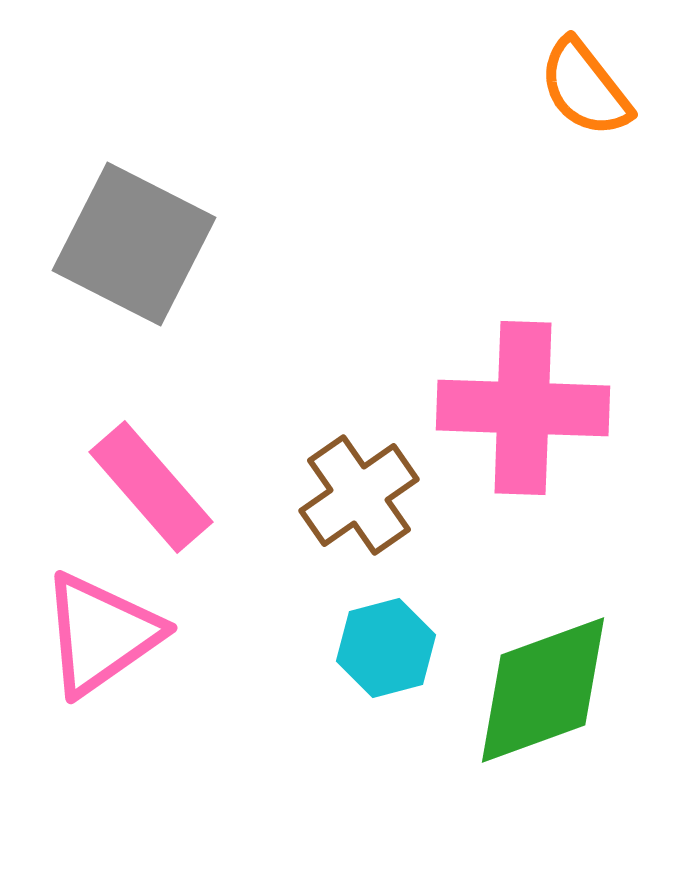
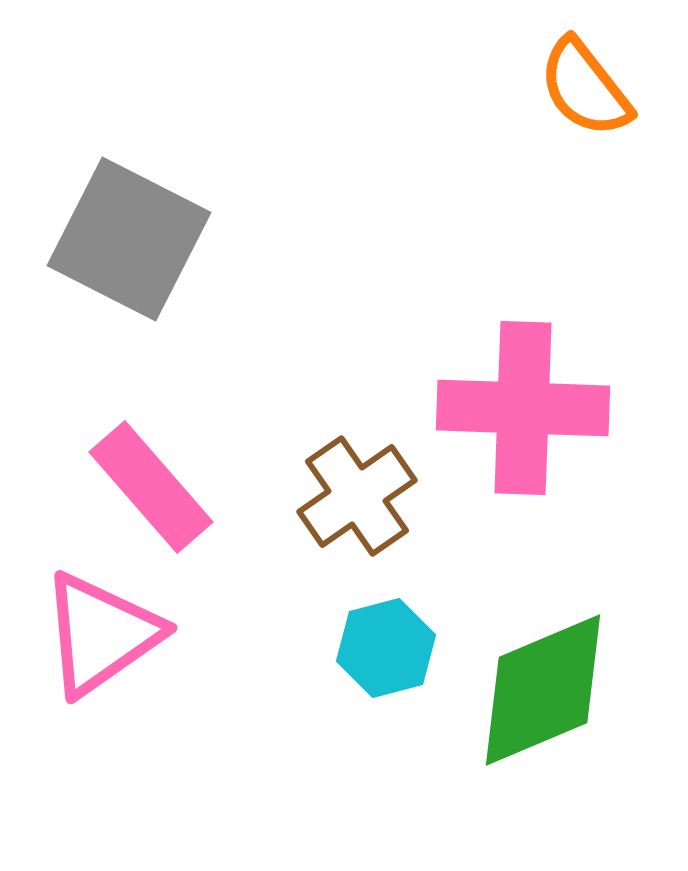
gray square: moved 5 px left, 5 px up
brown cross: moved 2 px left, 1 px down
green diamond: rotated 3 degrees counterclockwise
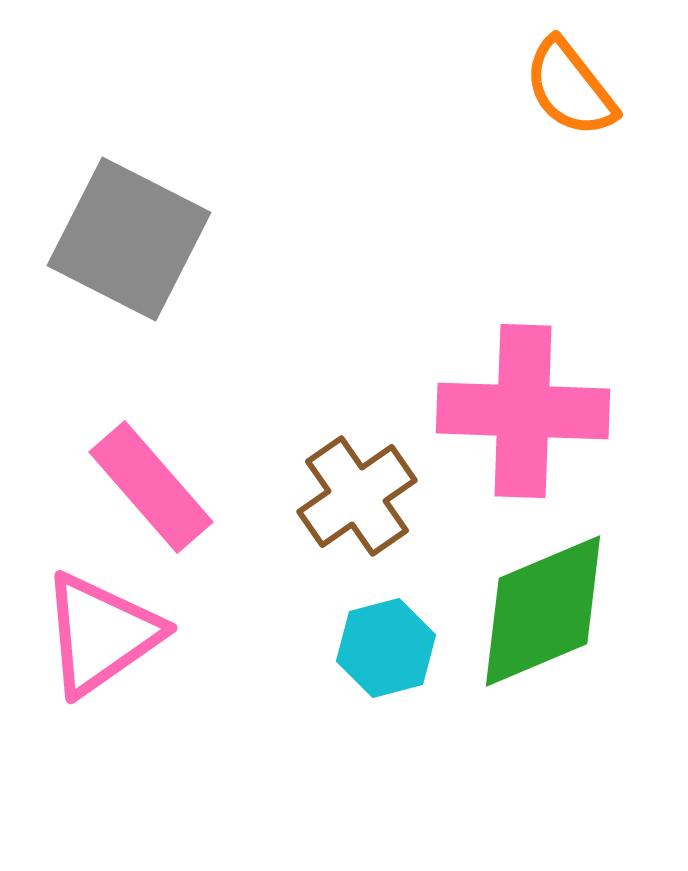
orange semicircle: moved 15 px left
pink cross: moved 3 px down
green diamond: moved 79 px up
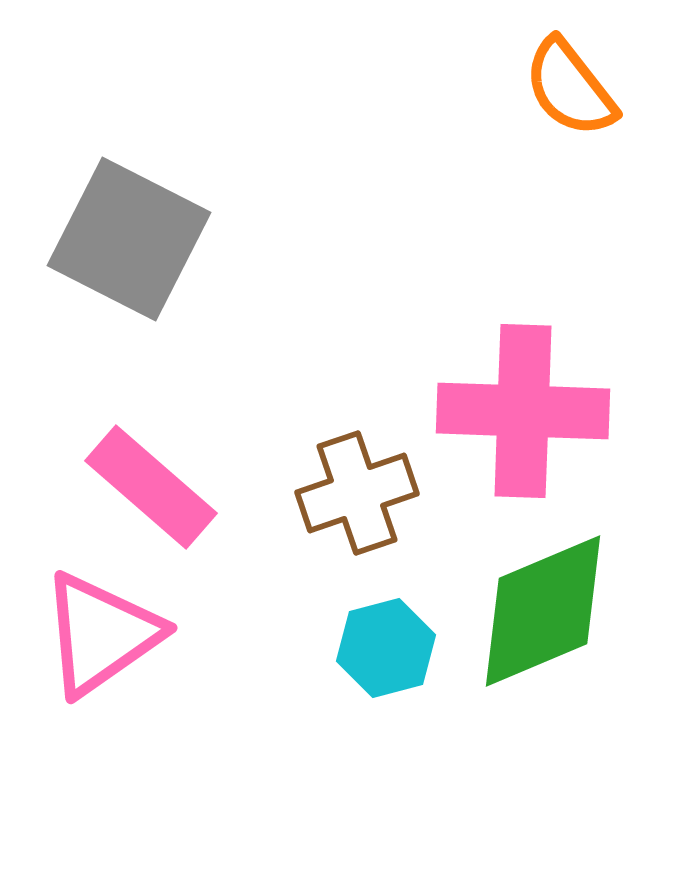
pink rectangle: rotated 8 degrees counterclockwise
brown cross: moved 3 px up; rotated 16 degrees clockwise
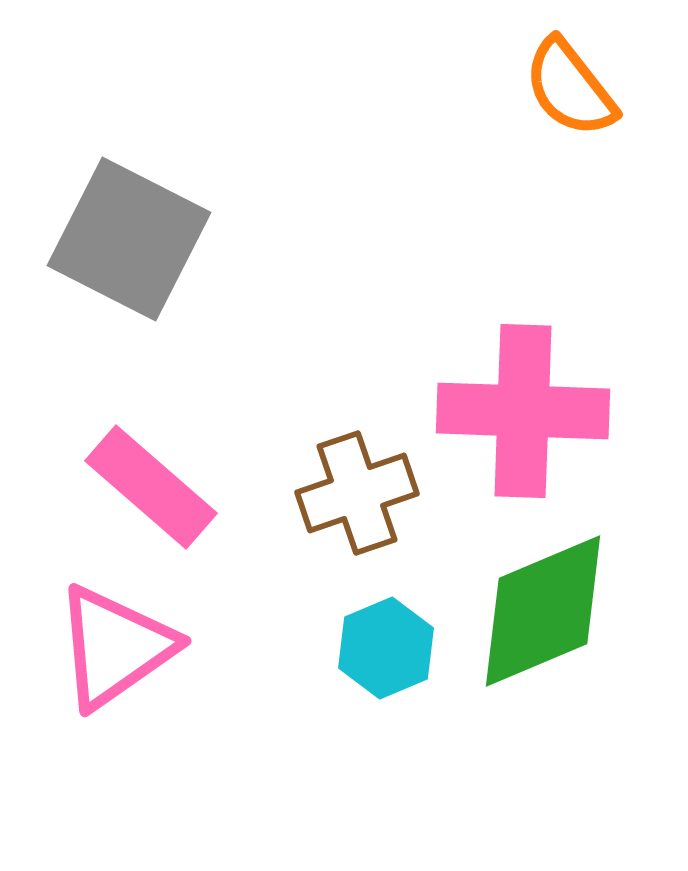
pink triangle: moved 14 px right, 13 px down
cyan hexagon: rotated 8 degrees counterclockwise
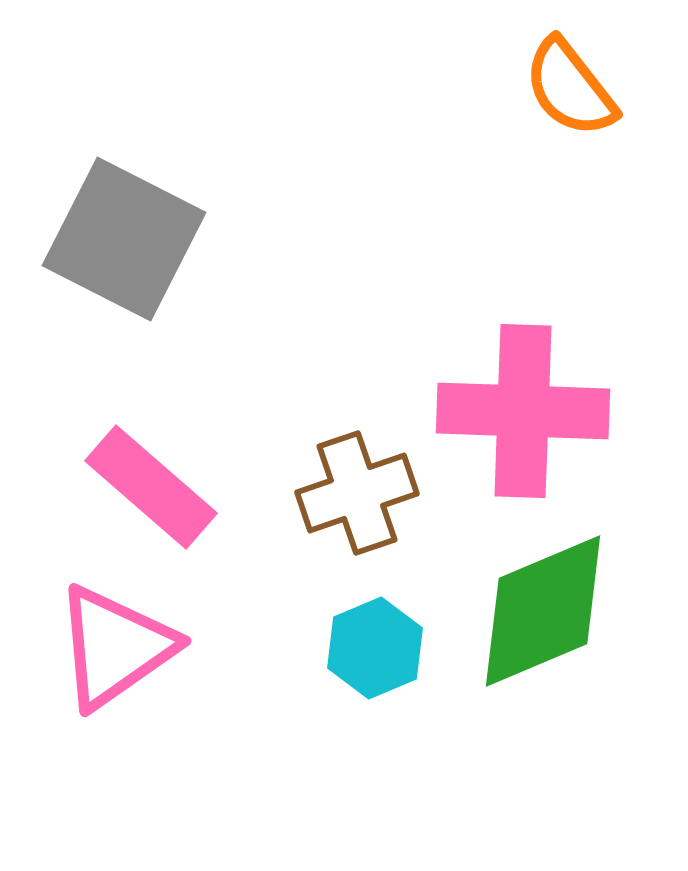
gray square: moved 5 px left
cyan hexagon: moved 11 px left
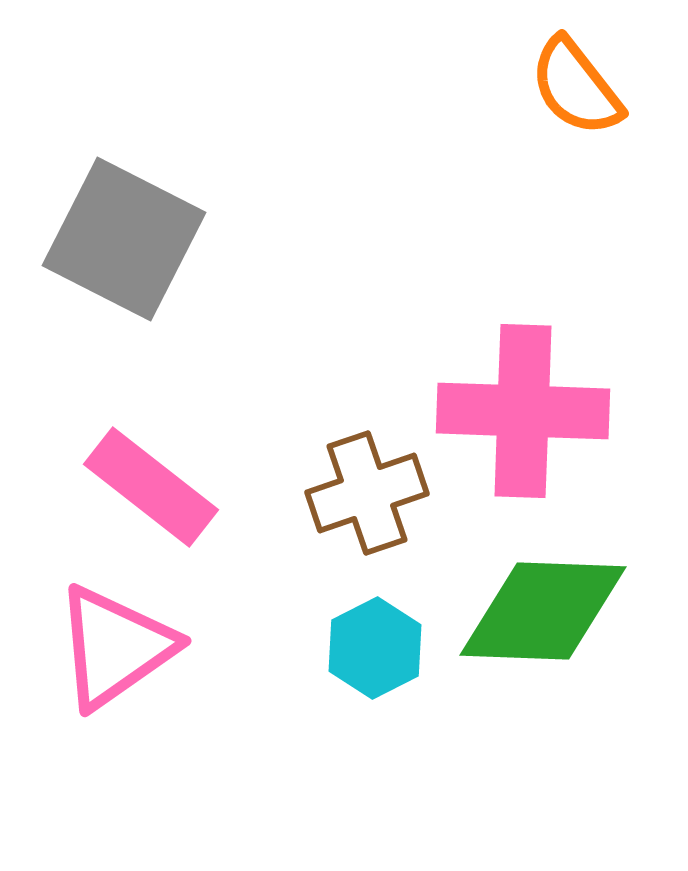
orange semicircle: moved 6 px right, 1 px up
pink rectangle: rotated 3 degrees counterclockwise
brown cross: moved 10 px right
green diamond: rotated 25 degrees clockwise
cyan hexagon: rotated 4 degrees counterclockwise
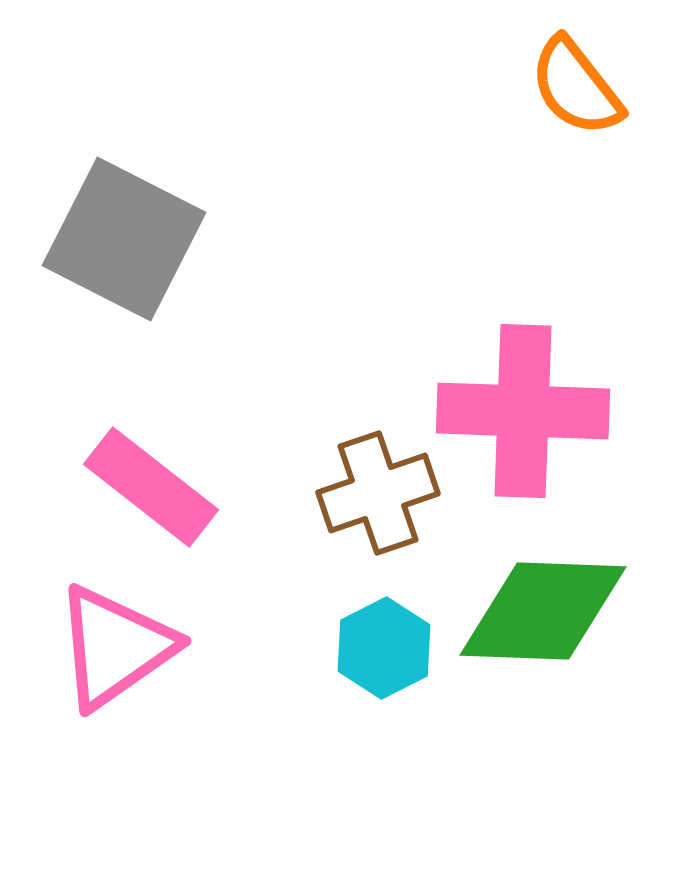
brown cross: moved 11 px right
cyan hexagon: moved 9 px right
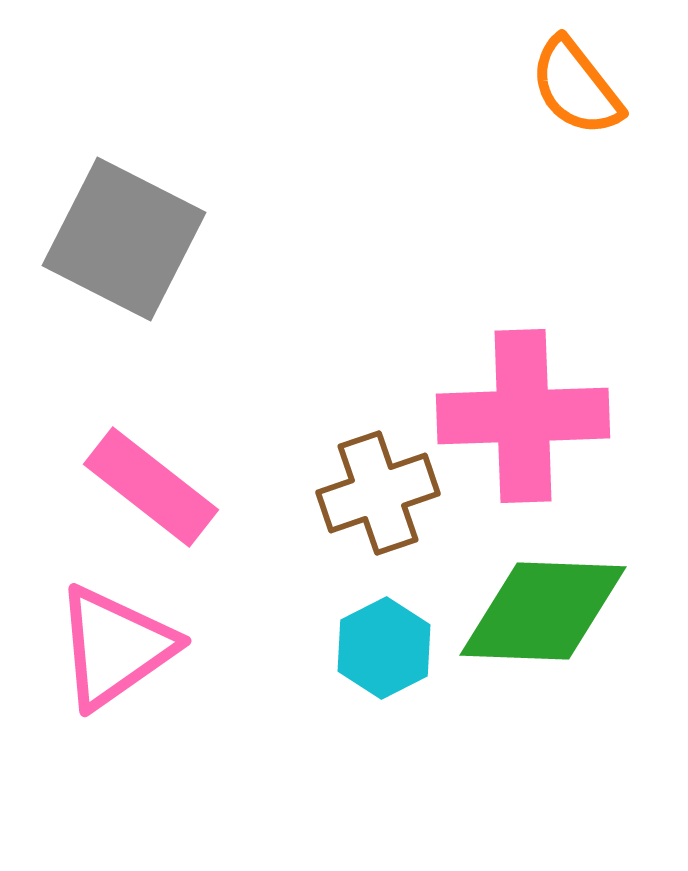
pink cross: moved 5 px down; rotated 4 degrees counterclockwise
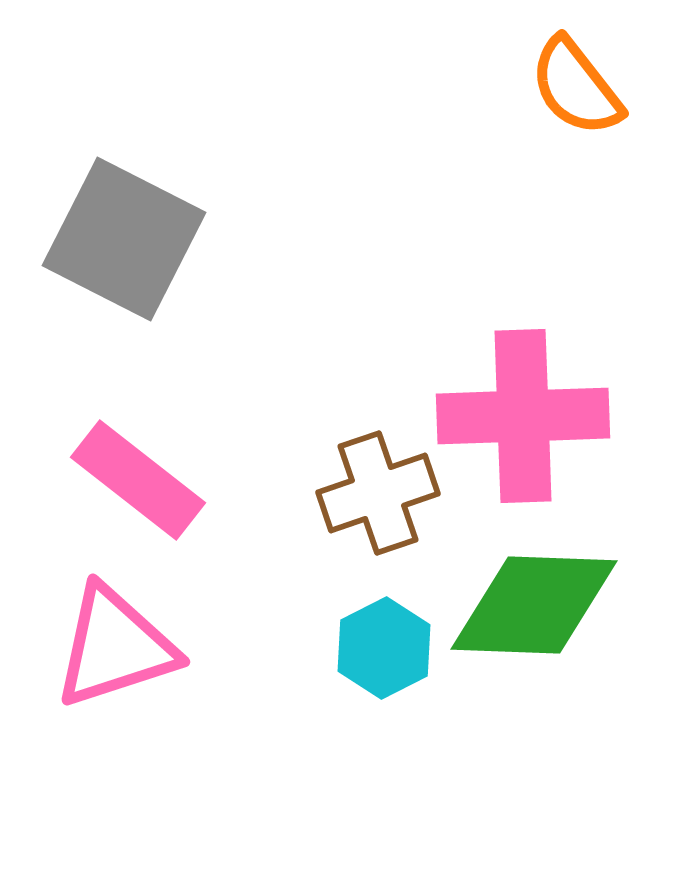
pink rectangle: moved 13 px left, 7 px up
green diamond: moved 9 px left, 6 px up
pink triangle: rotated 17 degrees clockwise
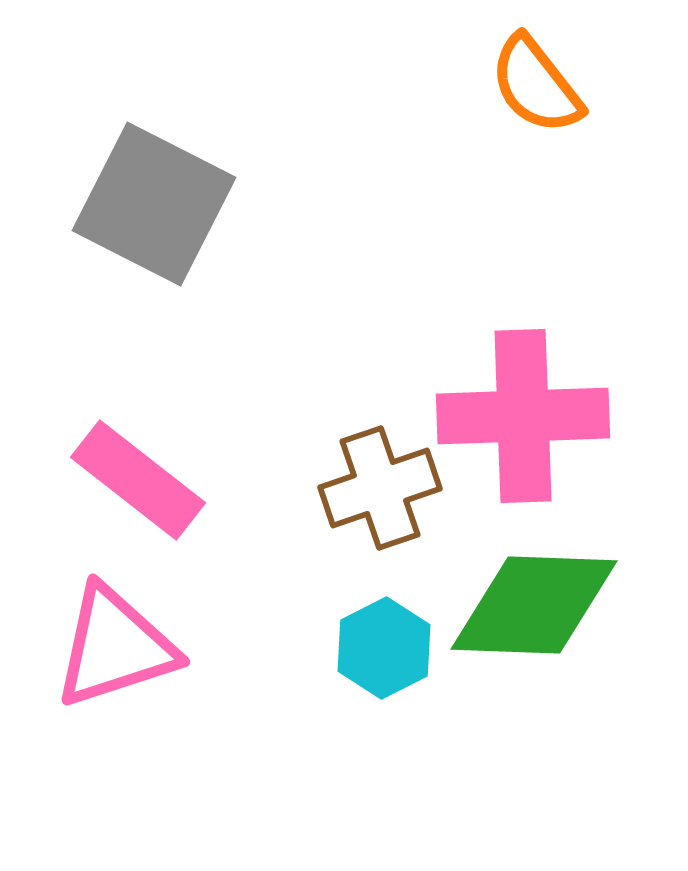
orange semicircle: moved 40 px left, 2 px up
gray square: moved 30 px right, 35 px up
brown cross: moved 2 px right, 5 px up
